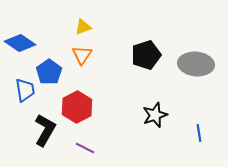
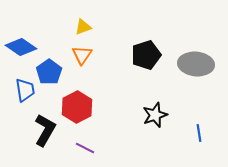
blue diamond: moved 1 px right, 4 px down
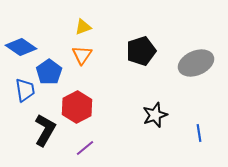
black pentagon: moved 5 px left, 4 px up
gray ellipse: moved 1 px up; rotated 28 degrees counterclockwise
purple line: rotated 66 degrees counterclockwise
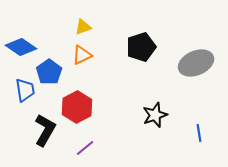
black pentagon: moved 4 px up
orange triangle: rotated 30 degrees clockwise
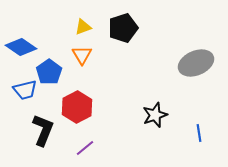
black pentagon: moved 18 px left, 19 px up
orange triangle: rotated 35 degrees counterclockwise
blue trapezoid: rotated 85 degrees clockwise
black L-shape: moved 2 px left; rotated 8 degrees counterclockwise
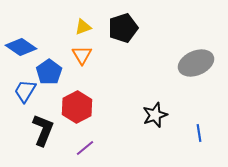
blue trapezoid: moved 1 px down; rotated 135 degrees clockwise
